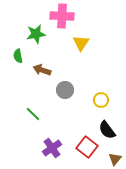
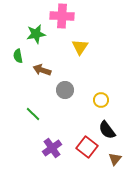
yellow triangle: moved 1 px left, 4 px down
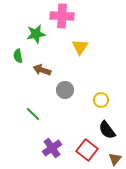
red square: moved 3 px down
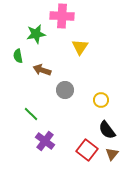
green line: moved 2 px left
purple cross: moved 7 px left, 7 px up; rotated 18 degrees counterclockwise
brown triangle: moved 3 px left, 5 px up
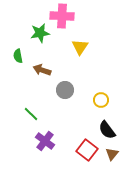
green star: moved 4 px right, 1 px up
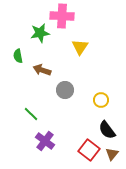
red square: moved 2 px right
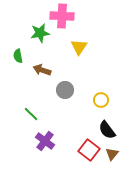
yellow triangle: moved 1 px left
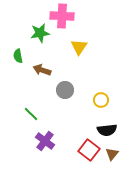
black semicircle: rotated 60 degrees counterclockwise
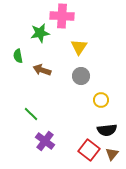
gray circle: moved 16 px right, 14 px up
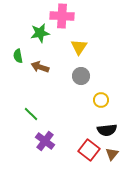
brown arrow: moved 2 px left, 3 px up
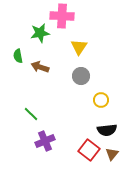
purple cross: rotated 30 degrees clockwise
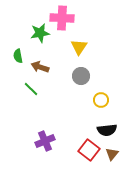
pink cross: moved 2 px down
green line: moved 25 px up
